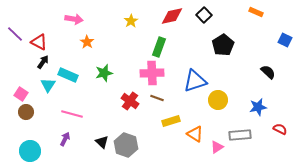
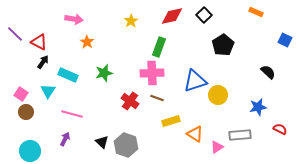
cyan triangle: moved 6 px down
yellow circle: moved 5 px up
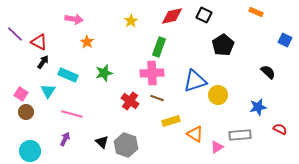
black square: rotated 21 degrees counterclockwise
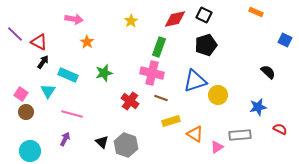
red diamond: moved 3 px right, 3 px down
black pentagon: moved 17 px left; rotated 15 degrees clockwise
pink cross: rotated 15 degrees clockwise
brown line: moved 4 px right
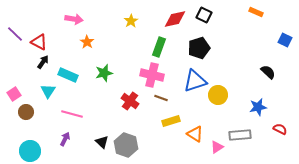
black pentagon: moved 7 px left, 3 px down
pink cross: moved 2 px down
pink square: moved 7 px left; rotated 24 degrees clockwise
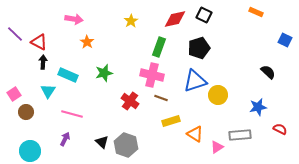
black arrow: rotated 32 degrees counterclockwise
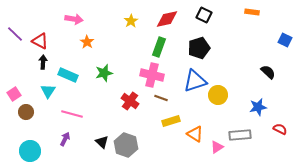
orange rectangle: moved 4 px left; rotated 16 degrees counterclockwise
red diamond: moved 8 px left
red triangle: moved 1 px right, 1 px up
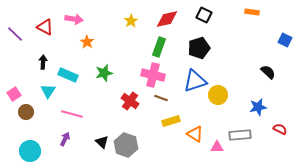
red triangle: moved 5 px right, 14 px up
pink cross: moved 1 px right
pink triangle: rotated 32 degrees clockwise
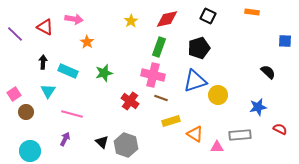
black square: moved 4 px right, 1 px down
blue square: moved 1 px down; rotated 24 degrees counterclockwise
cyan rectangle: moved 4 px up
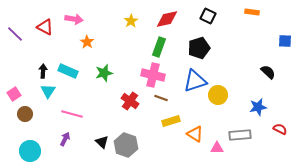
black arrow: moved 9 px down
brown circle: moved 1 px left, 2 px down
pink triangle: moved 1 px down
